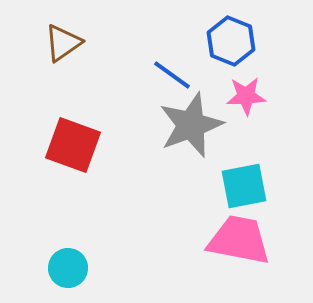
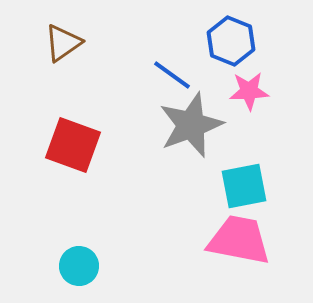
pink star: moved 3 px right, 5 px up
cyan circle: moved 11 px right, 2 px up
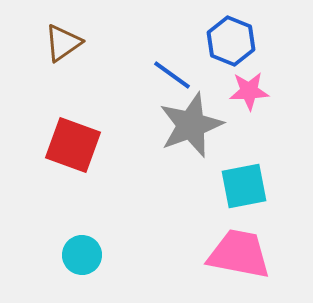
pink trapezoid: moved 14 px down
cyan circle: moved 3 px right, 11 px up
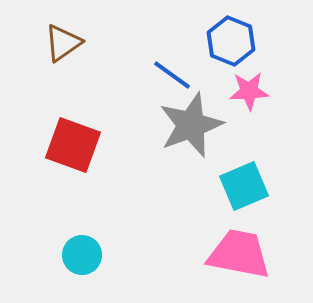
cyan square: rotated 12 degrees counterclockwise
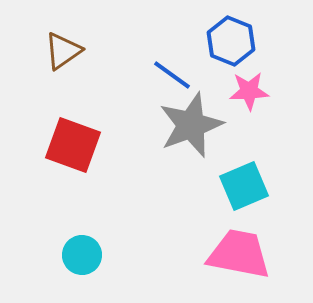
brown triangle: moved 8 px down
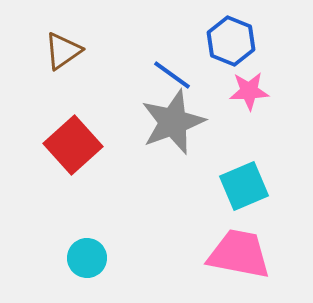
gray star: moved 18 px left, 3 px up
red square: rotated 28 degrees clockwise
cyan circle: moved 5 px right, 3 px down
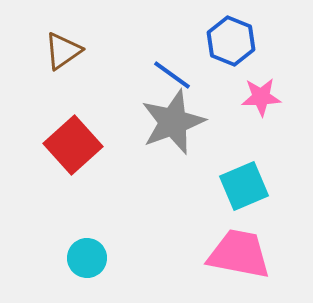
pink star: moved 12 px right, 6 px down
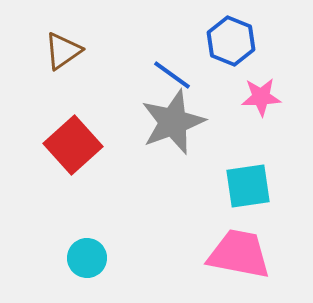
cyan square: moved 4 px right; rotated 15 degrees clockwise
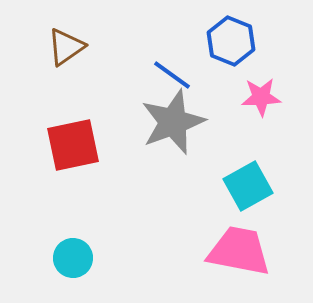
brown triangle: moved 3 px right, 4 px up
red square: rotated 30 degrees clockwise
cyan square: rotated 21 degrees counterclockwise
pink trapezoid: moved 3 px up
cyan circle: moved 14 px left
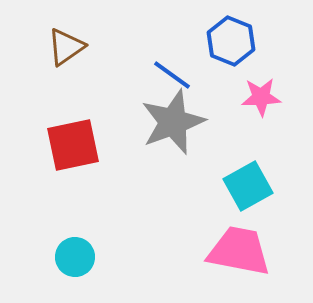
cyan circle: moved 2 px right, 1 px up
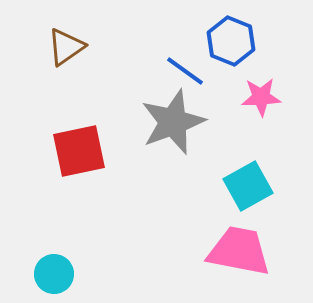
blue line: moved 13 px right, 4 px up
red square: moved 6 px right, 6 px down
cyan circle: moved 21 px left, 17 px down
